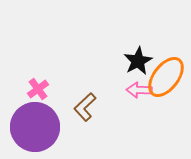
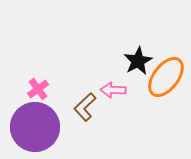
pink arrow: moved 26 px left
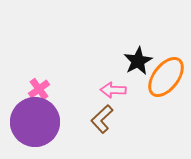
pink cross: moved 1 px right
brown L-shape: moved 17 px right, 12 px down
purple circle: moved 5 px up
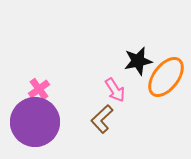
black star: rotated 16 degrees clockwise
pink arrow: moved 2 px right; rotated 125 degrees counterclockwise
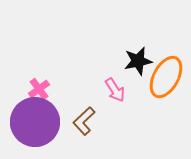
orange ellipse: rotated 9 degrees counterclockwise
brown L-shape: moved 18 px left, 2 px down
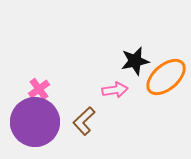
black star: moved 3 px left
orange ellipse: rotated 21 degrees clockwise
pink arrow: rotated 65 degrees counterclockwise
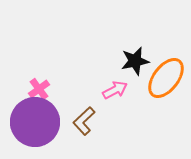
orange ellipse: moved 1 px down; rotated 12 degrees counterclockwise
pink arrow: rotated 20 degrees counterclockwise
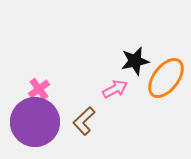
pink arrow: moved 1 px up
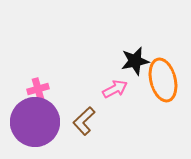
orange ellipse: moved 3 px left, 2 px down; rotated 51 degrees counterclockwise
pink cross: moved 1 px left; rotated 20 degrees clockwise
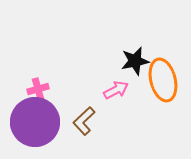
pink arrow: moved 1 px right, 1 px down
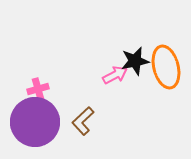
orange ellipse: moved 3 px right, 13 px up
pink arrow: moved 1 px left, 15 px up
brown L-shape: moved 1 px left
